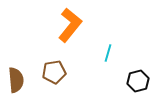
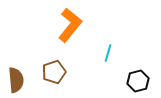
brown pentagon: rotated 10 degrees counterclockwise
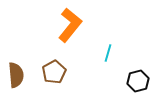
brown pentagon: rotated 10 degrees counterclockwise
brown semicircle: moved 5 px up
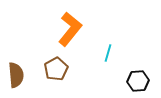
orange L-shape: moved 4 px down
brown pentagon: moved 2 px right, 3 px up
black hexagon: rotated 10 degrees clockwise
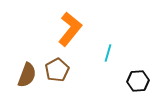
brown pentagon: moved 1 px right, 1 px down
brown semicircle: moved 11 px right; rotated 25 degrees clockwise
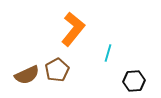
orange L-shape: moved 3 px right
brown semicircle: rotated 45 degrees clockwise
black hexagon: moved 4 px left
